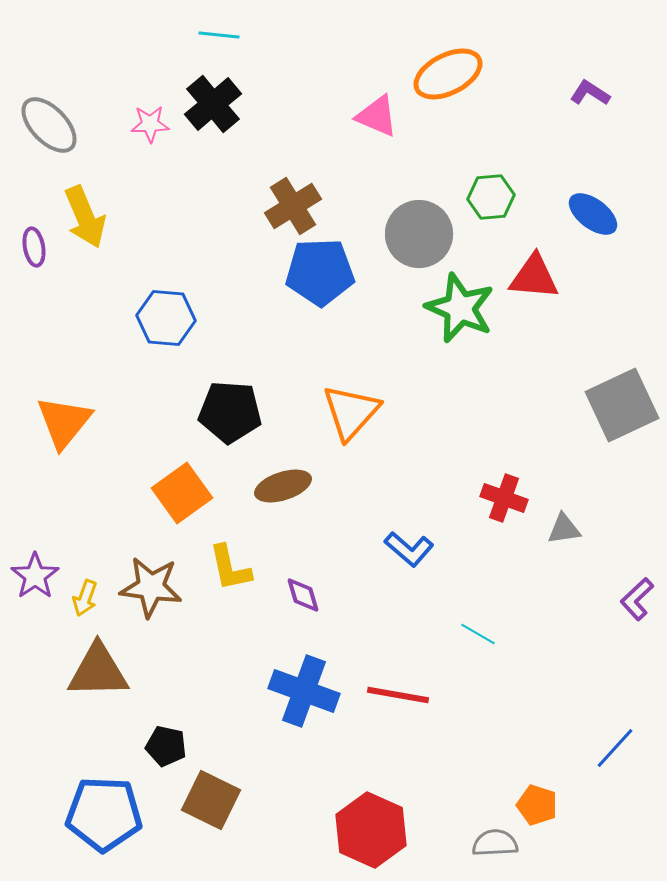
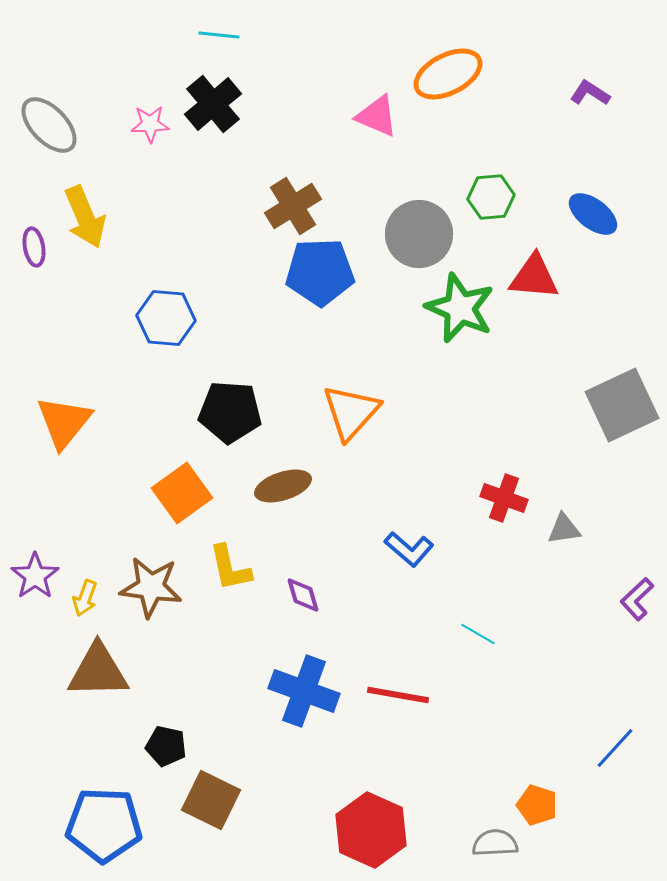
blue pentagon at (104, 814): moved 11 px down
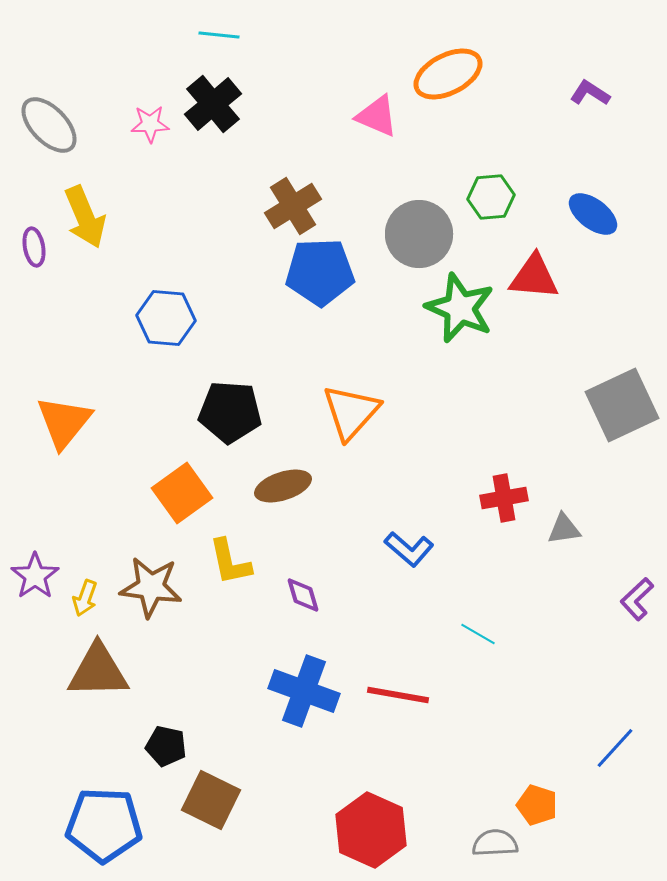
red cross at (504, 498): rotated 30 degrees counterclockwise
yellow L-shape at (230, 568): moved 6 px up
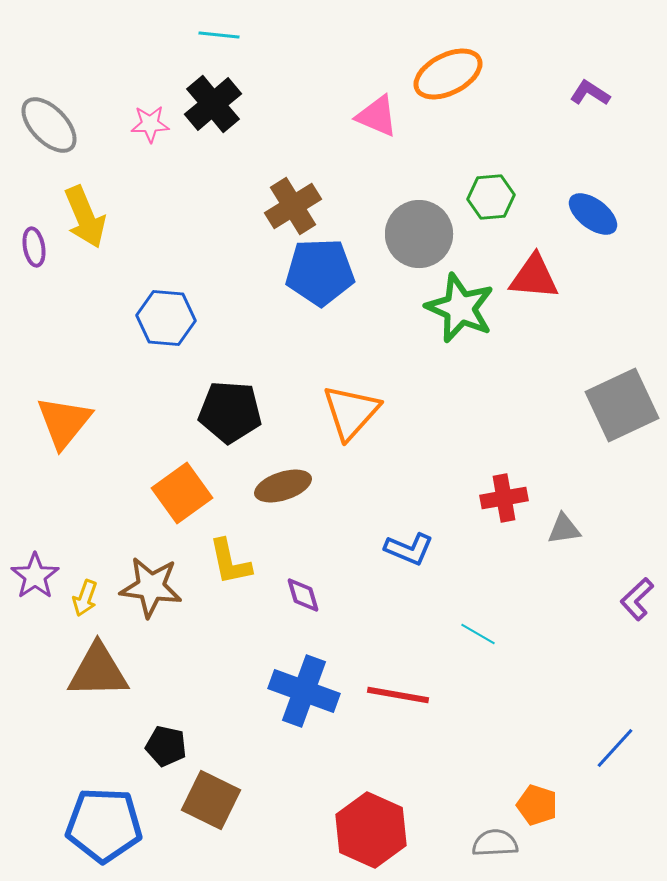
blue L-shape at (409, 549): rotated 18 degrees counterclockwise
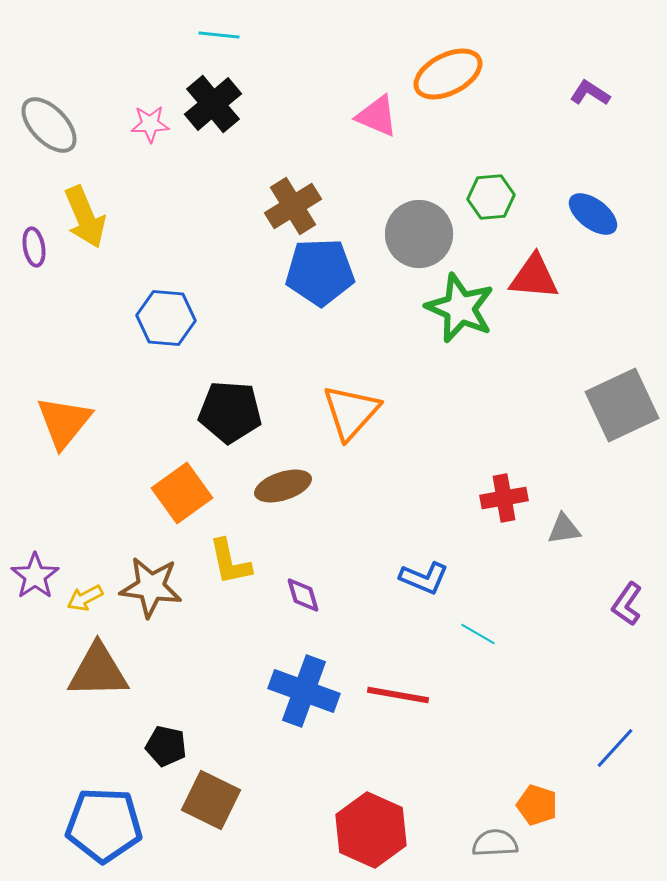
blue L-shape at (409, 549): moved 15 px right, 29 px down
yellow arrow at (85, 598): rotated 42 degrees clockwise
purple L-shape at (637, 599): moved 10 px left, 5 px down; rotated 12 degrees counterclockwise
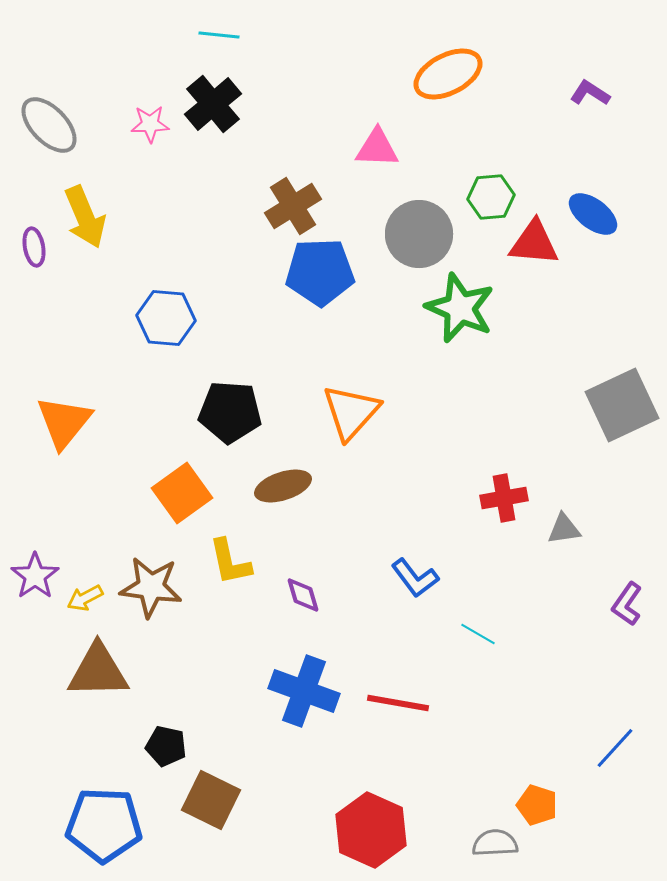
pink triangle at (377, 116): moved 32 px down; rotated 21 degrees counterclockwise
red triangle at (534, 277): moved 34 px up
blue L-shape at (424, 578): moved 9 px left; rotated 30 degrees clockwise
red line at (398, 695): moved 8 px down
